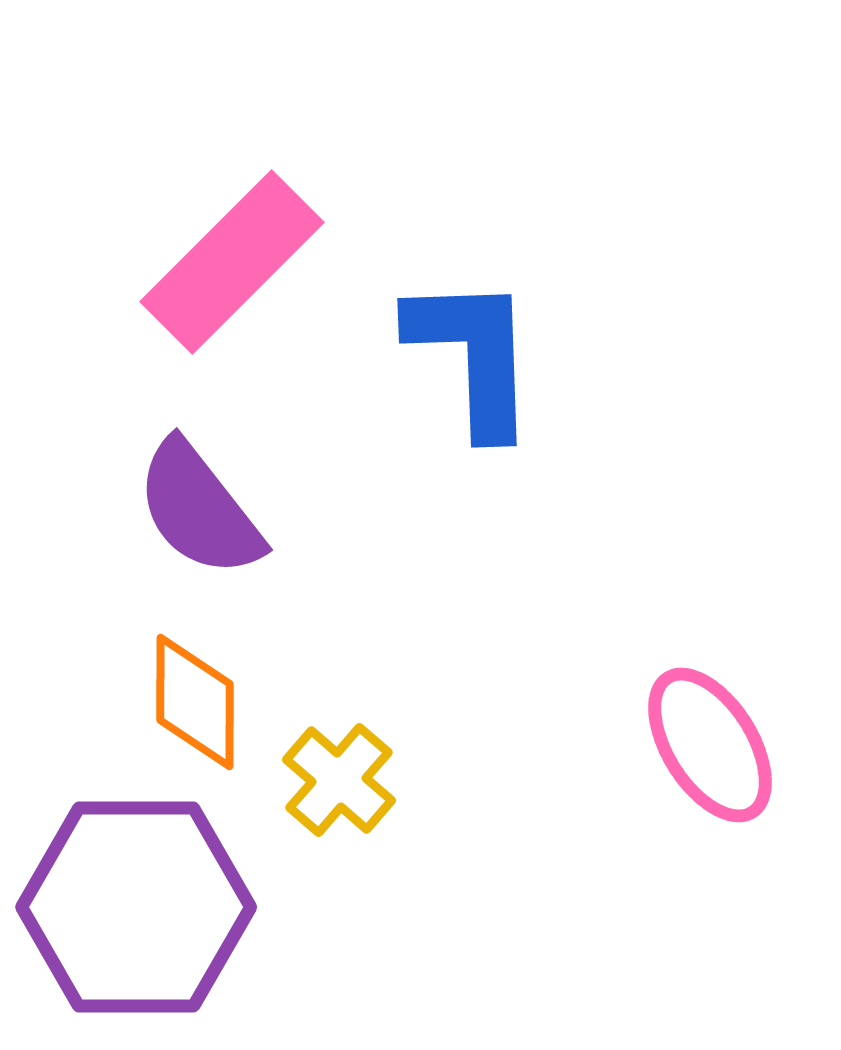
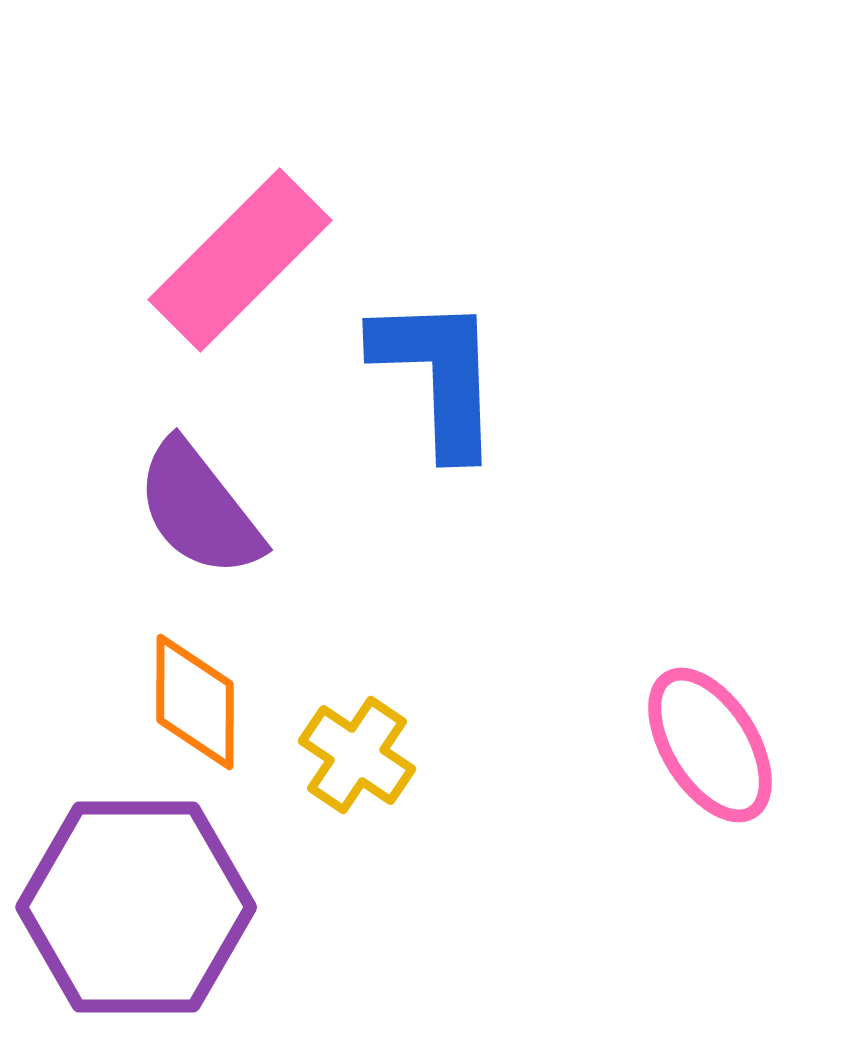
pink rectangle: moved 8 px right, 2 px up
blue L-shape: moved 35 px left, 20 px down
yellow cross: moved 18 px right, 25 px up; rotated 7 degrees counterclockwise
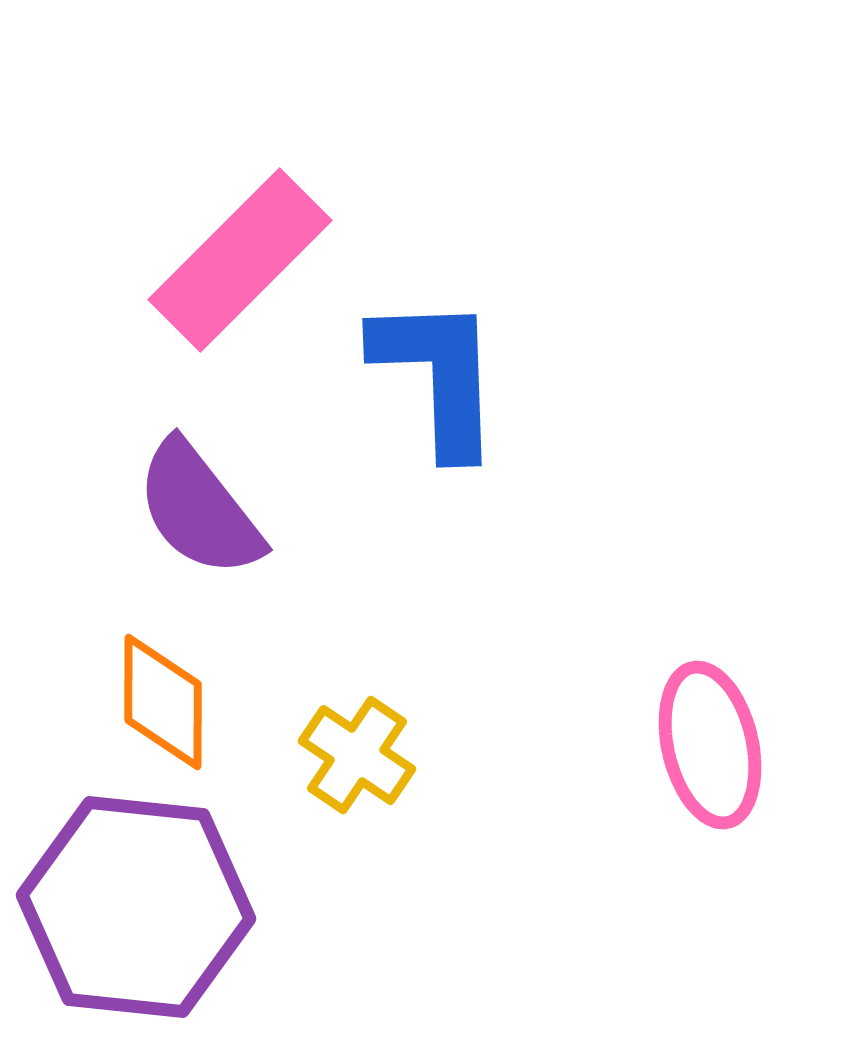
orange diamond: moved 32 px left
pink ellipse: rotated 19 degrees clockwise
purple hexagon: rotated 6 degrees clockwise
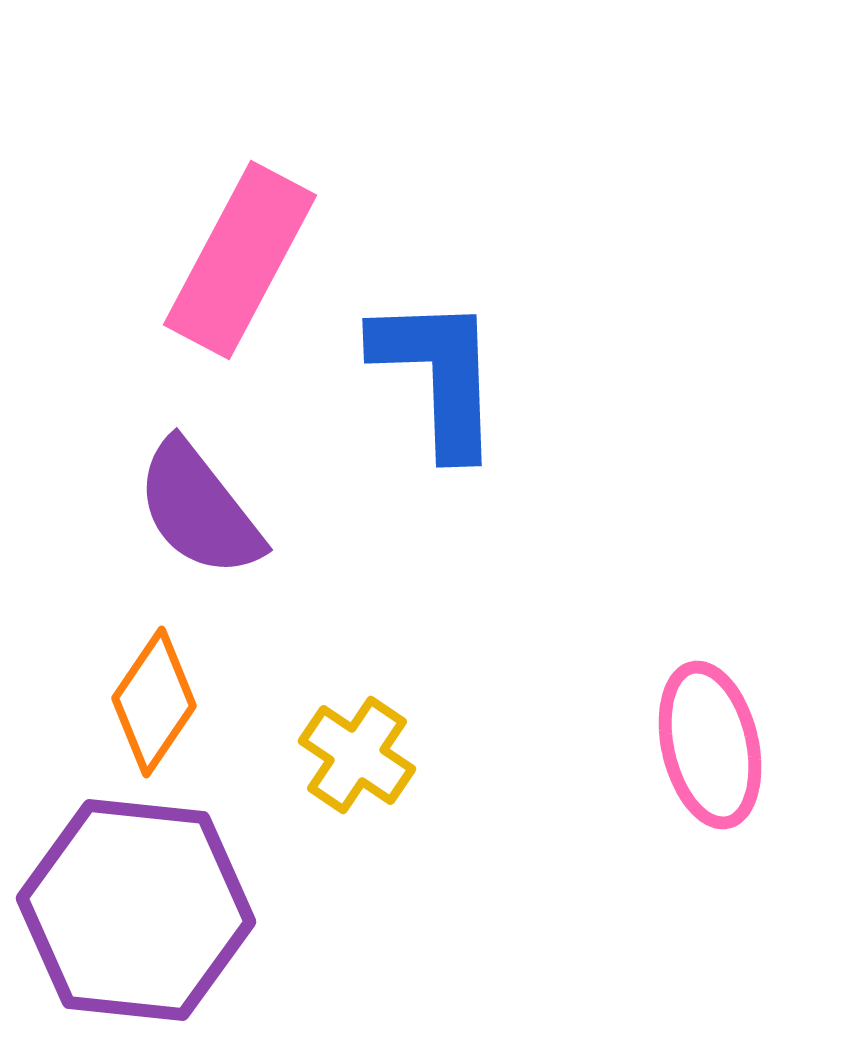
pink rectangle: rotated 17 degrees counterclockwise
orange diamond: moved 9 px left; rotated 34 degrees clockwise
purple hexagon: moved 3 px down
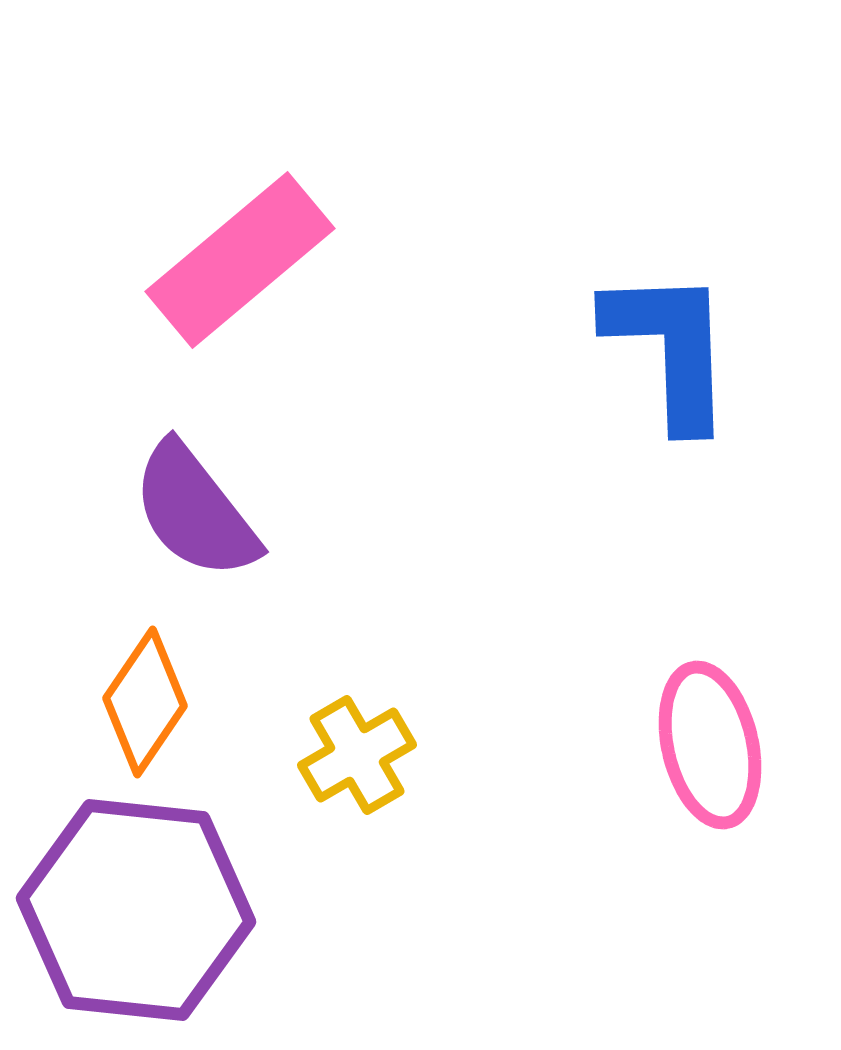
pink rectangle: rotated 22 degrees clockwise
blue L-shape: moved 232 px right, 27 px up
purple semicircle: moved 4 px left, 2 px down
orange diamond: moved 9 px left
yellow cross: rotated 26 degrees clockwise
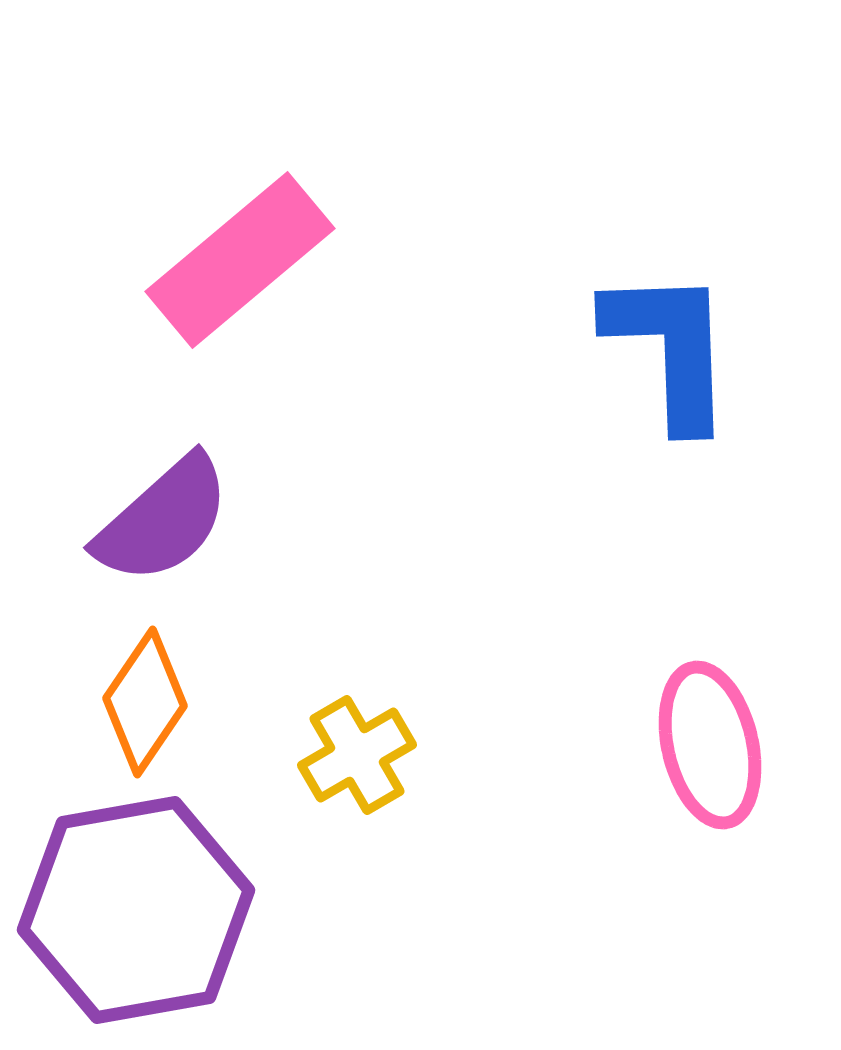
purple semicircle: moved 32 px left, 9 px down; rotated 94 degrees counterclockwise
purple hexagon: rotated 16 degrees counterclockwise
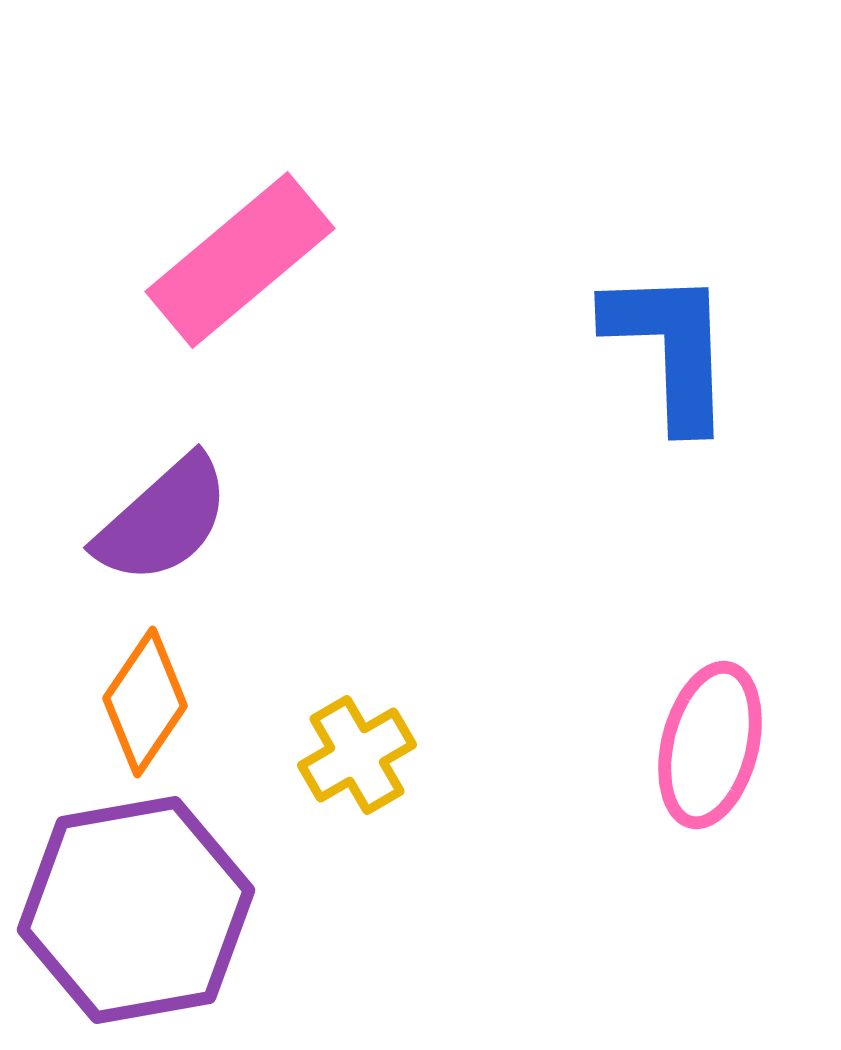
pink ellipse: rotated 27 degrees clockwise
